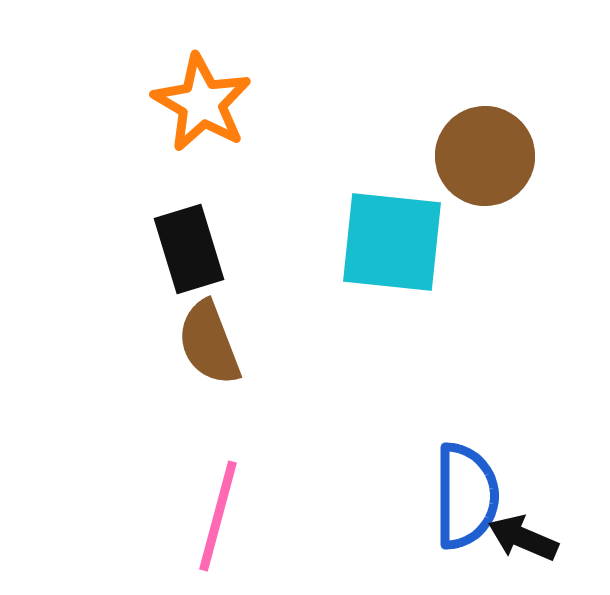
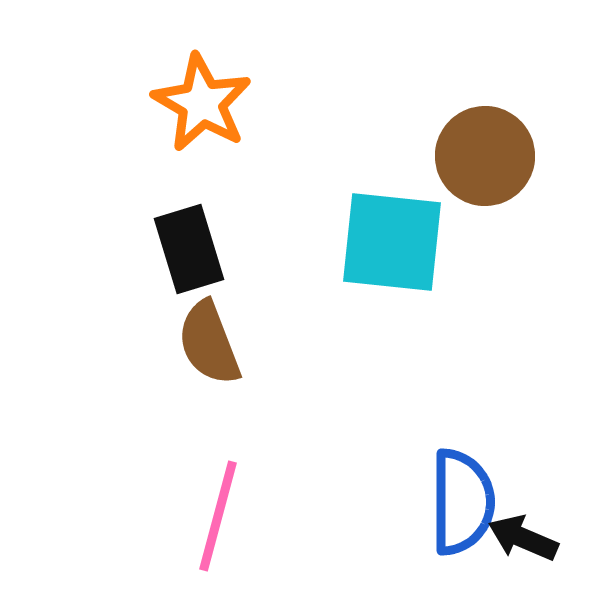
blue semicircle: moved 4 px left, 6 px down
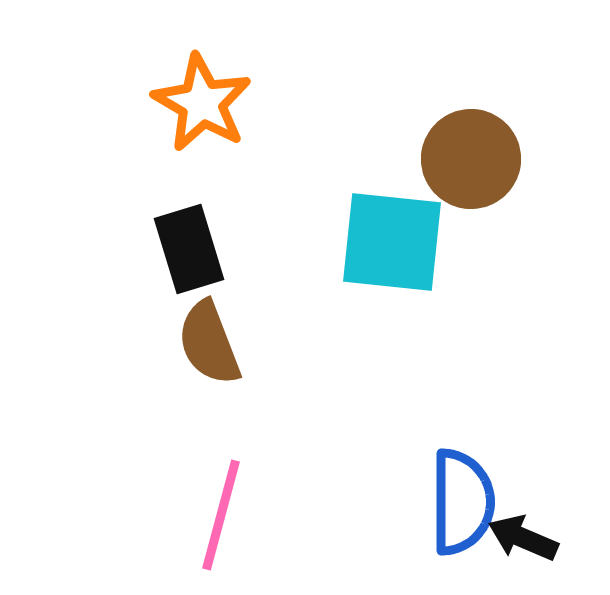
brown circle: moved 14 px left, 3 px down
pink line: moved 3 px right, 1 px up
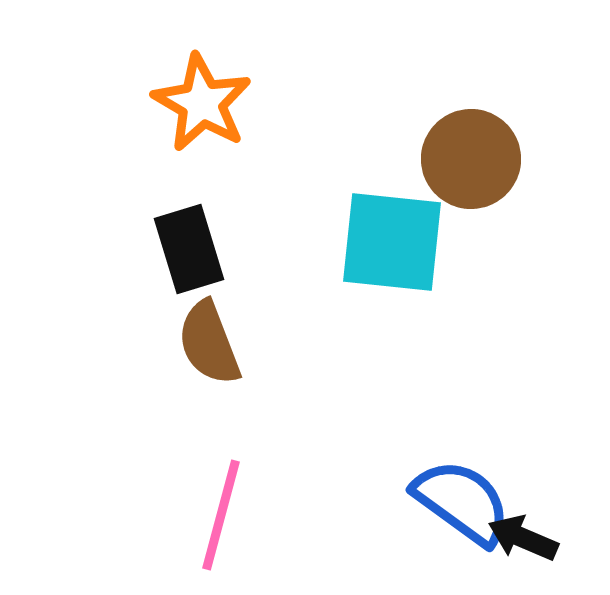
blue semicircle: rotated 54 degrees counterclockwise
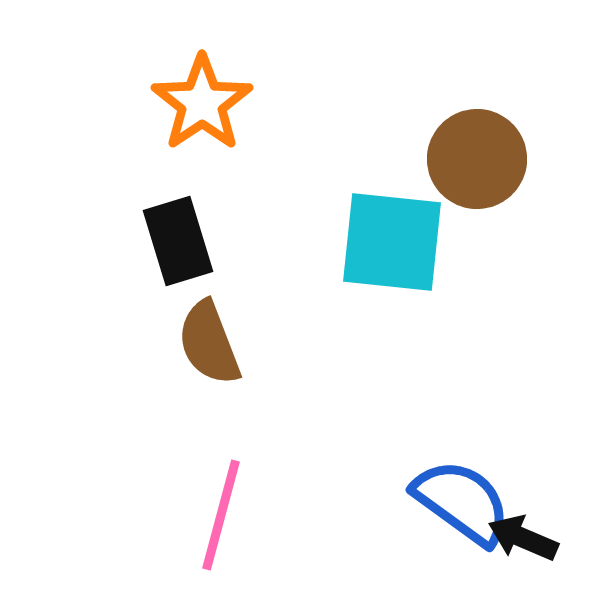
orange star: rotated 8 degrees clockwise
brown circle: moved 6 px right
black rectangle: moved 11 px left, 8 px up
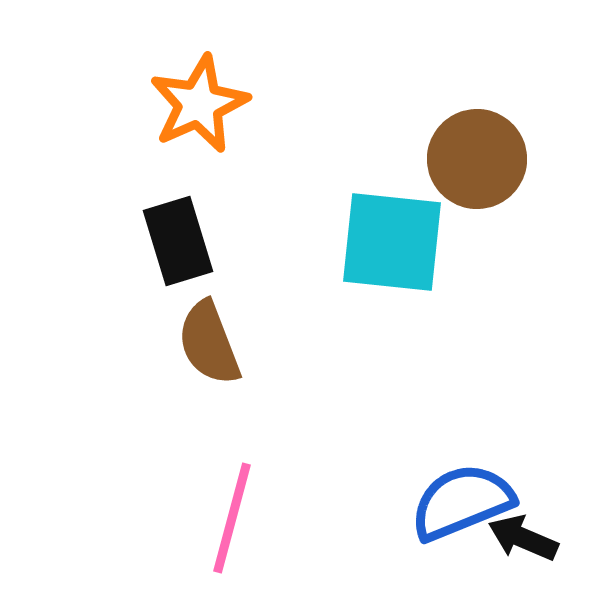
orange star: moved 3 px left, 1 px down; rotated 10 degrees clockwise
blue semicircle: rotated 58 degrees counterclockwise
pink line: moved 11 px right, 3 px down
